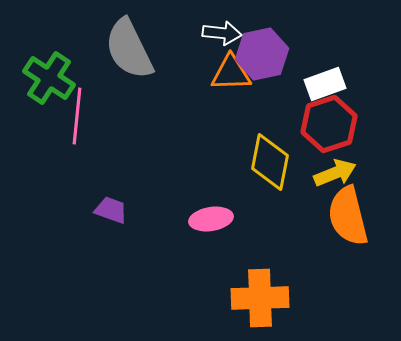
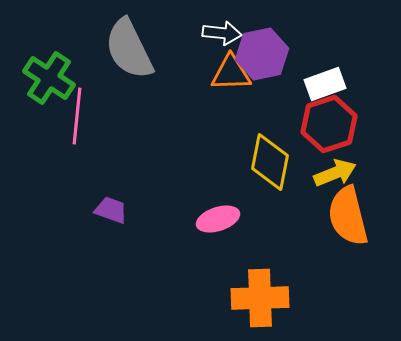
pink ellipse: moved 7 px right; rotated 9 degrees counterclockwise
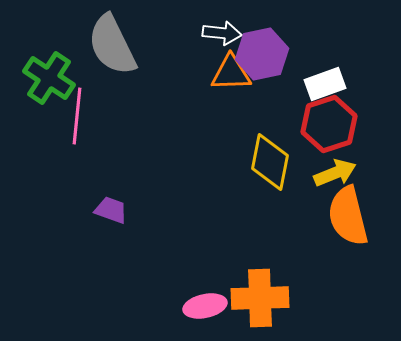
gray semicircle: moved 17 px left, 4 px up
pink ellipse: moved 13 px left, 87 px down; rotated 6 degrees clockwise
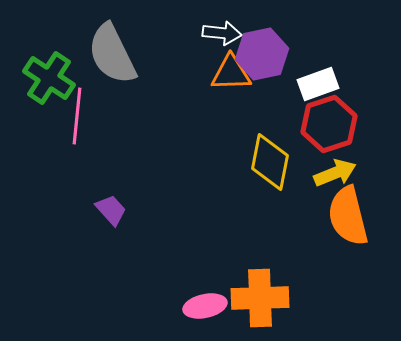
gray semicircle: moved 9 px down
white rectangle: moved 7 px left
purple trapezoid: rotated 28 degrees clockwise
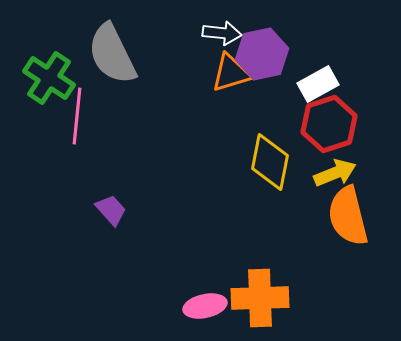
orange triangle: rotated 15 degrees counterclockwise
white rectangle: rotated 9 degrees counterclockwise
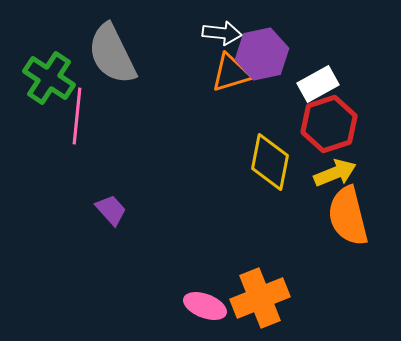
orange cross: rotated 20 degrees counterclockwise
pink ellipse: rotated 33 degrees clockwise
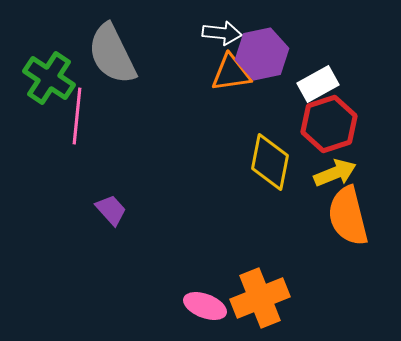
orange triangle: rotated 9 degrees clockwise
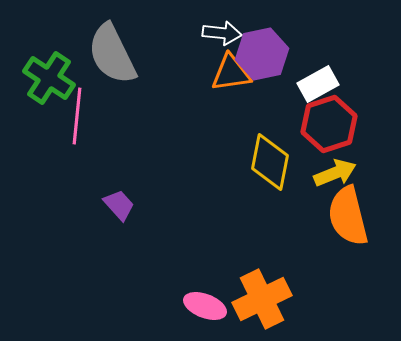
purple trapezoid: moved 8 px right, 5 px up
orange cross: moved 2 px right, 1 px down; rotated 4 degrees counterclockwise
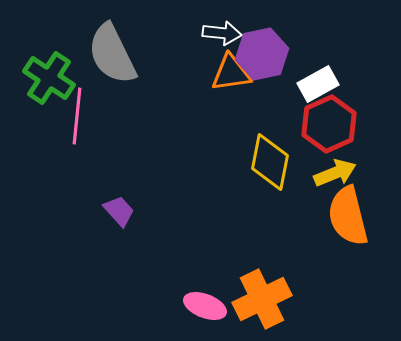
red hexagon: rotated 6 degrees counterclockwise
purple trapezoid: moved 6 px down
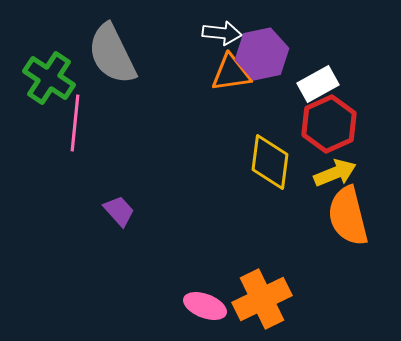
pink line: moved 2 px left, 7 px down
yellow diamond: rotated 4 degrees counterclockwise
